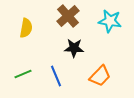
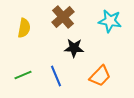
brown cross: moved 5 px left, 1 px down
yellow semicircle: moved 2 px left
green line: moved 1 px down
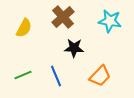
yellow semicircle: rotated 18 degrees clockwise
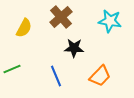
brown cross: moved 2 px left
green line: moved 11 px left, 6 px up
